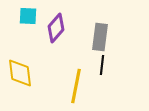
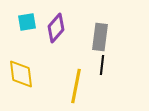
cyan square: moved 1 px left, 6 px down; rotated 12 degrees counterclockwise
yellow diamond: moved 1 px right, 1 px down
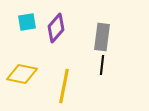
gray rectangle: moved 2 px right
yellow diamond: moved 1 px right; rotated 72 degrees counterclockwise
yellow line: moved 12 px left
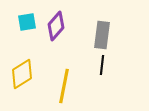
purple diamond: moved 2 px up
gray rectangle: moved 2 px up
yellow diamond: rotated 44 degrees counterclockwise
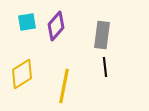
black line: moved 3 px right, 2 px down; rotated 12 degrees counterclockwise
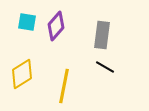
cyan square: rotated 18 degrees clockwise
black line: rotated 54 degrees counterclockwise
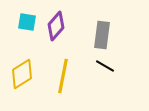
black line: moved 1 px up
yellow line: moved 1 px left, 10 px up
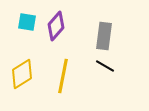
gray rectangle: moved 2 px right, 1 px down
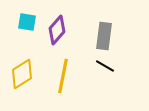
purple diamond: moved 1 px right, 4 px down
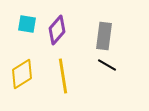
cyan square: moved 2 px down
black line: moved 2 px right, 1 px up
yellow line: rotated 20 degrees counterclockwise
